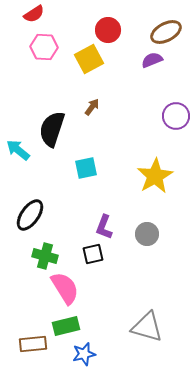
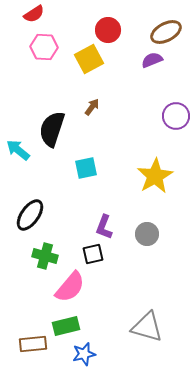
pink semicircle: moved 5 px right, 1 px up; rotated 72 degrees clockwise
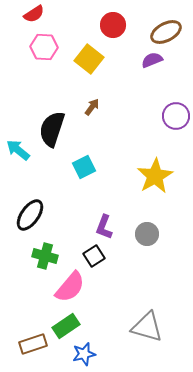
red circle: moved 5 px right, 5 px up
yellow square: rotated 24 degrees counterclockwise
cyan square: moved 2 px left, 1 px up; rotated 15 degrees counterclockwise
black square: moved 1 px right, 2 px down; rotated 20 degrees counterclockwise
green rectangle: rotated 20 degrees counterclockwise
brown rectangle: rotated 12 degrees counterclockwise
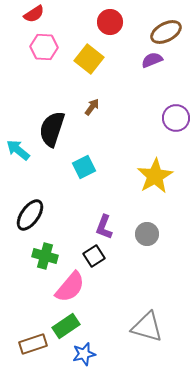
red circle: moved 3 px left, 3 px up
purple circle: moved 2 px down
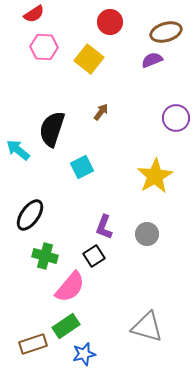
brown ellipse: rotated 12 degrees clockwise
brown arrow: moved 9 px right, 5 px down
cyan square: moved 2 px left
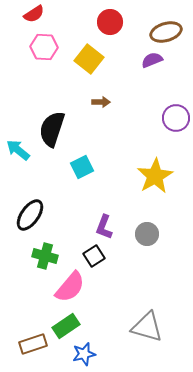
brown arrow: moved 10 px up; rotated 54 degrees clockwise
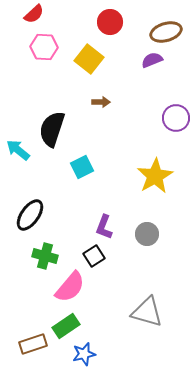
red semicircle: rotated 10 degrees counterclockwise
gray triangle: moved 15 px up
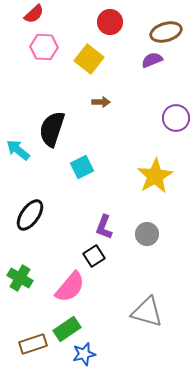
green cross: moved 25 px left, 22 px down; rotated 15 degrees clockwise
green rectangle: moved 1 px right, 3 px down
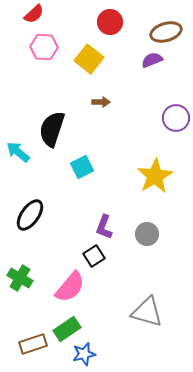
cyan arrow: moved 2 px down
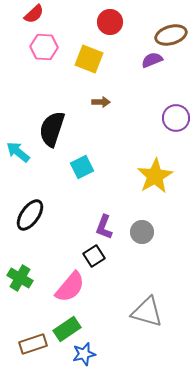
brown ellipse: moved 5 px right, 3 px down
yellow square: rotated 16 degrees counterclockwise
gray circle: moved 5 px left, 2 px up
